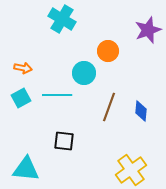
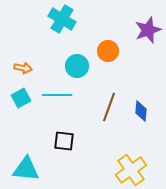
cyan circle: moved 7 px left, 7 px up
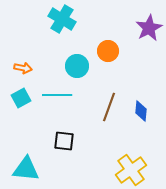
purple star: moved 1 px right, 2 px up; rotated 8 degrees counterclockwise
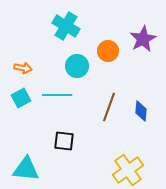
cyan cross: moved 4 px right, 7 px down
purple star: moved 6 px left, 11 px down
yellow cross: moved 3 px left
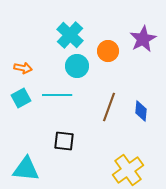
cyan cross: moved 4 px right, 9 px down; rotated 12 degrees clockwise
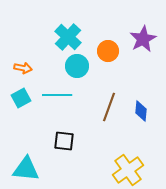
cyan cross: moved 2 px left, 2 px down
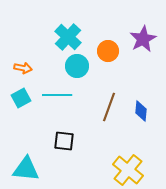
yellow cross: rotated 16 degrees counterclockwise
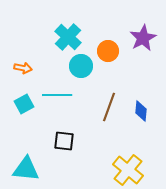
purple star: moved 1 px up
cyan circle: moved 4 px right
cyan square: moved 3 px right, 6 px down
